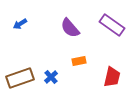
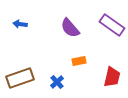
blue arrow: rotated 40 degrees clockwise
blue cross: moved 6 px right, 5 px down
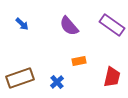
blue arrow: moved 2 px right; rotated 144 degrees counterclockwise
purple semicircle: moved 1 px left, 2 px up
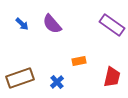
purple semicircle: moved 17 px left, 2 px up
